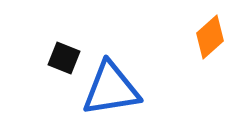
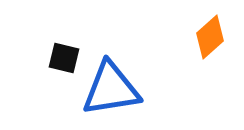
black square: rotated 8 degrees counterclockwise
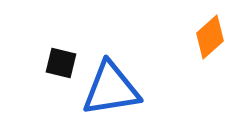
black square: moved 3 px left, 5 px down
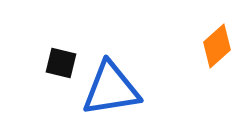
orange diamond: moved 7 px right, 9 px down
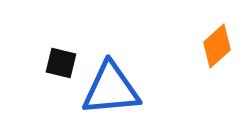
blue triangle: rotated 4 degrees clockwise
